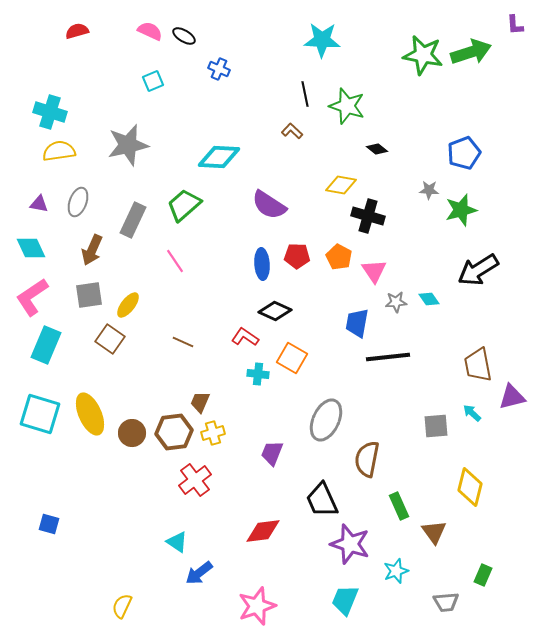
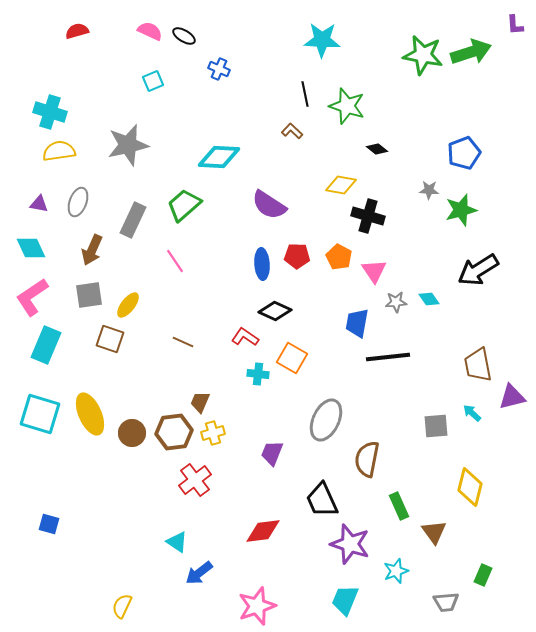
brown square at (110, 339): rotated 16 degrees counterclockwise
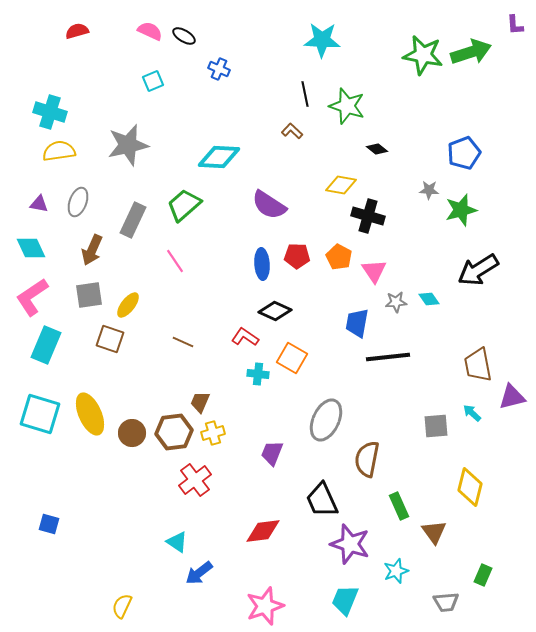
pink star at (257, 606): moved 8 px right
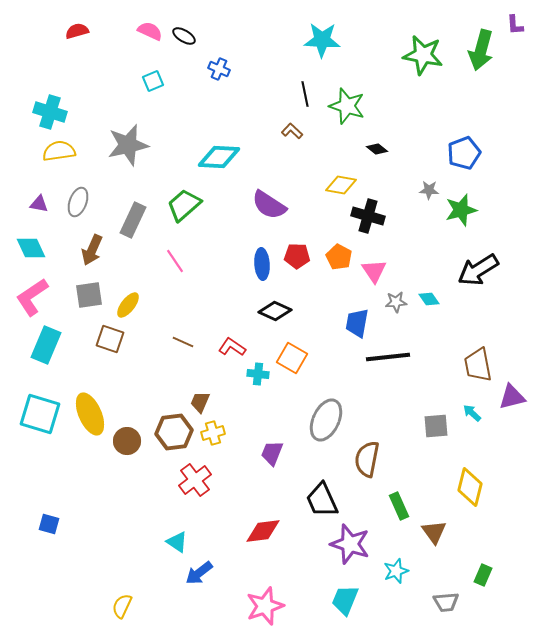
green arrow at (471, 52): moved 10 px right, 2 px up; rotated 123 degrees clockwise
red L-shape at (245, 337): moved 13 px left, 10 px down
brown circle at (132, 433): moved 5 px left, 8 px down
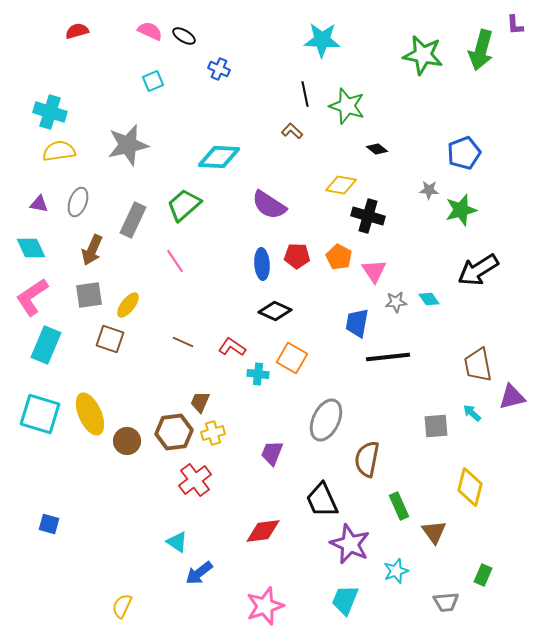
purple star at (350, 544): rotated 6 degrees clockwise
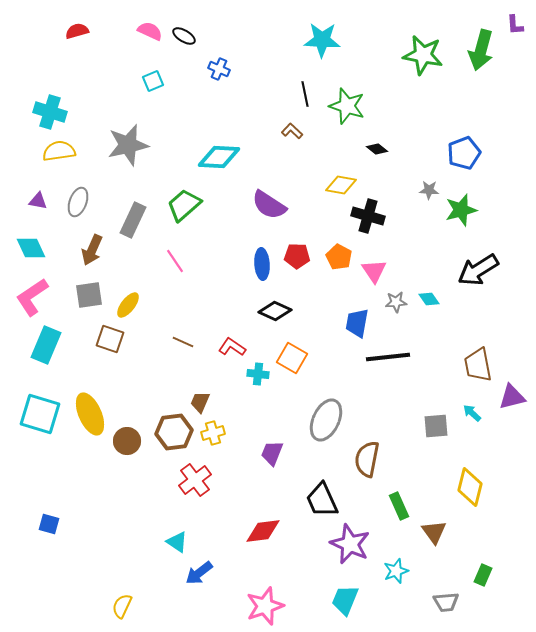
purple triangle at (39, 204): moved 1 px left, 3 px up
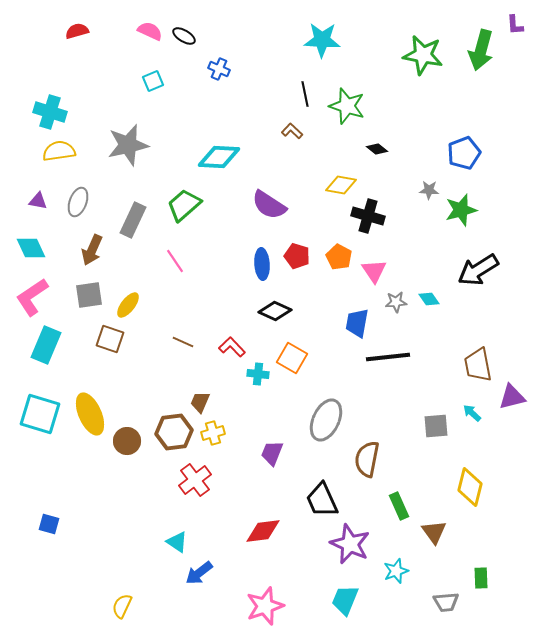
red pentagon at (297, 256): rotated 15 degrees clockwise
red L-shape at (232, 347): rotated 12 degrees clockwise
green rectangle at (483, 575): moved 2 px left, 3 px down; rotated 25 degrees counterclockwise
